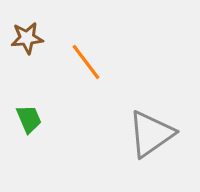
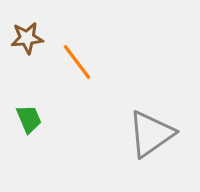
orange line: moved 9 px left
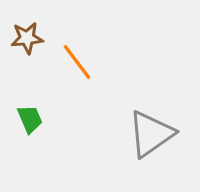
green trapezoid: moved 1 px right
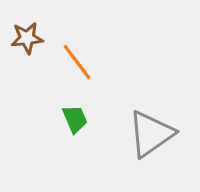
green trapezoid: moved 45 px right
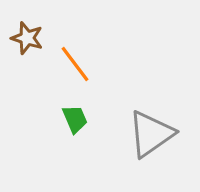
brown star: rotated 24 degrees clockwise
orange line: moved 2 px left, 2 px down
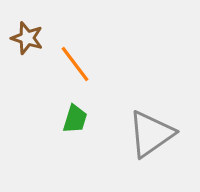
green trapezoid: rotated 40 degrees clockwise
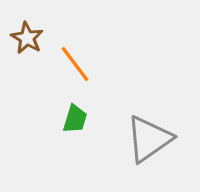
brown star: rotated 12 degrees clockwise
gray triangle: moved 2 px left, 5 px down
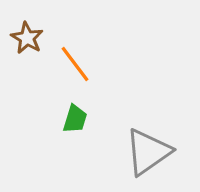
gray triangle: moved 1 px left, 13 px down
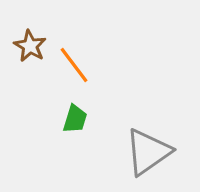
brown star: moved 3 px right, 8 px down
orange line: moved 1 px left, 1 px down
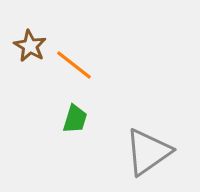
orange line: rotated 15 degrees counterclockwise
